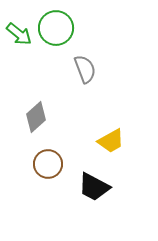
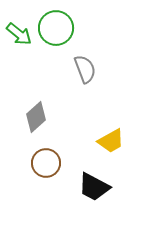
brown circle: moved 2 px left, 1 px up
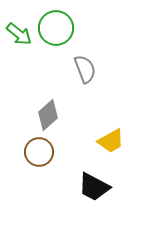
gray diamond: moved 12 px right, 2 px up
brown circle: moved 7 px left, 11 px up
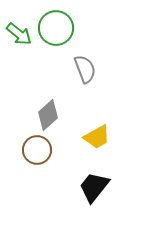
yellow trapezoid: moved 14 px left, 4 px up
brown circle: moved 2 px left, 2 px up
black trapezoid: rotated 100 degrees clockwise
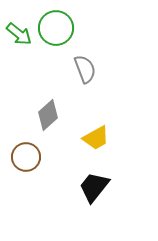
yellow trapezoid: moved 1 px left, 1 px down
brown circle: moved 11 px left, 7 px down
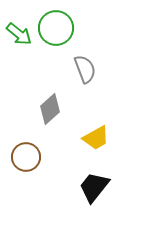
gray diamond: moved 2 px right, 6 px up
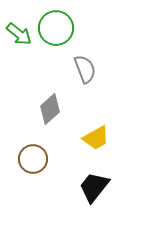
brown circle: moved 7 px right, 2 px down
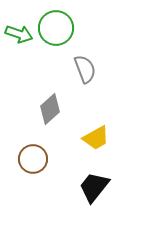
green arrow: rotated 20 degrees counterclockwise
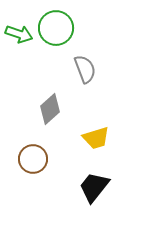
yellow trapezoid: rotated 12 degrees clockwise
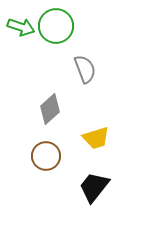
green circle: moved 2 px up
green arrow: moved 2 px right, 7 px up
brown circle: moved 13 px right, 3 px up
